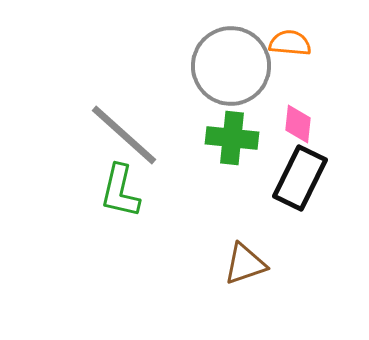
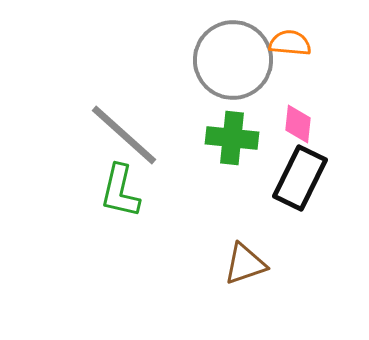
gray circle: moved 2 px right, 6 px up
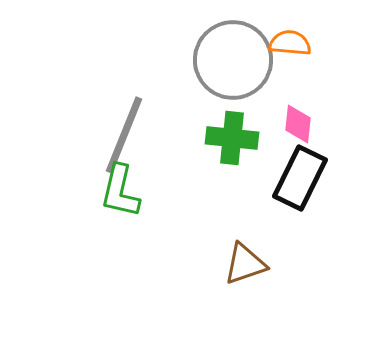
gray line: rotated 70 degrees clockwise
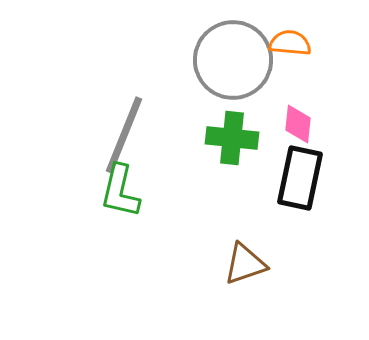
black rectangle: rotated 14 degrees counterclockwise
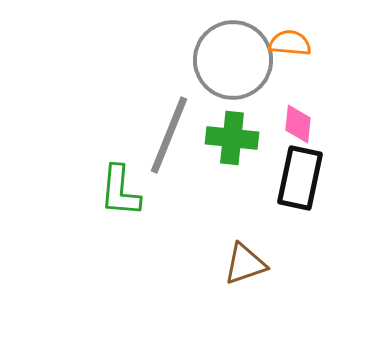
gray line: moved 45 px right
green L-shape: rotated 8 degrees counterclockwise
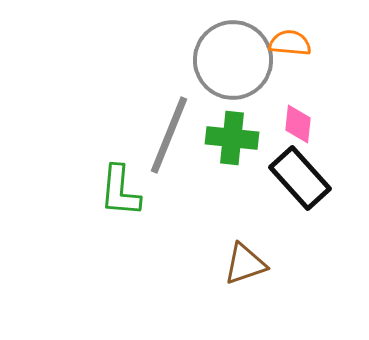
black rectangle: rotated 54 degrees counterclockwise
